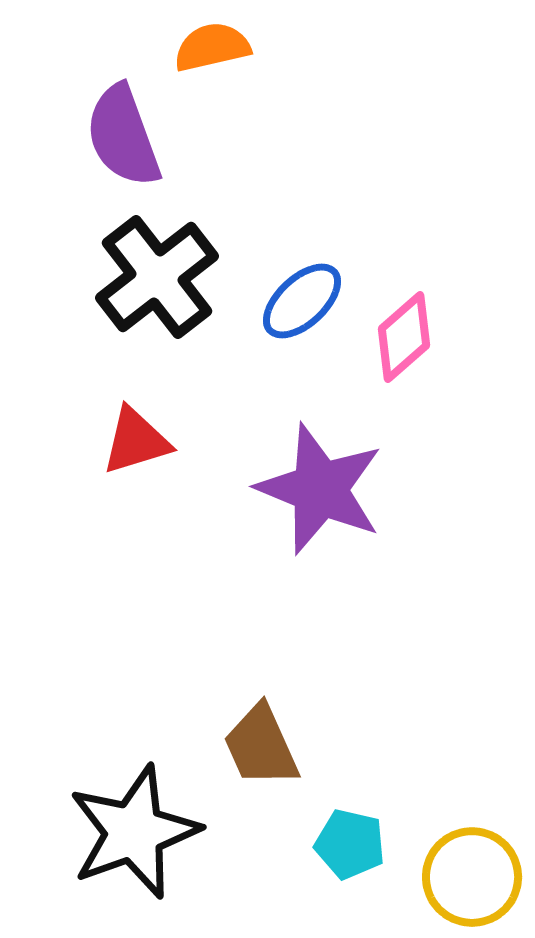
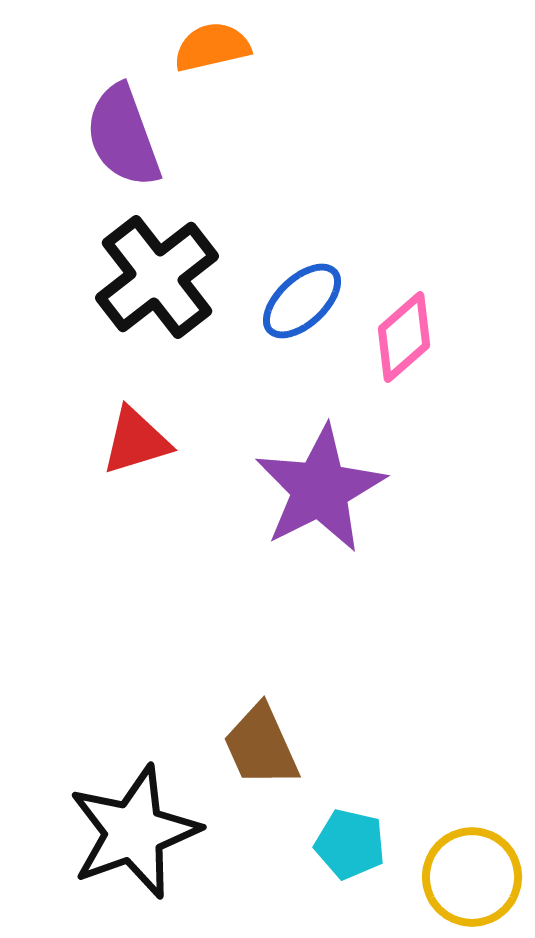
purple star: rotated 23 degrees clockwise
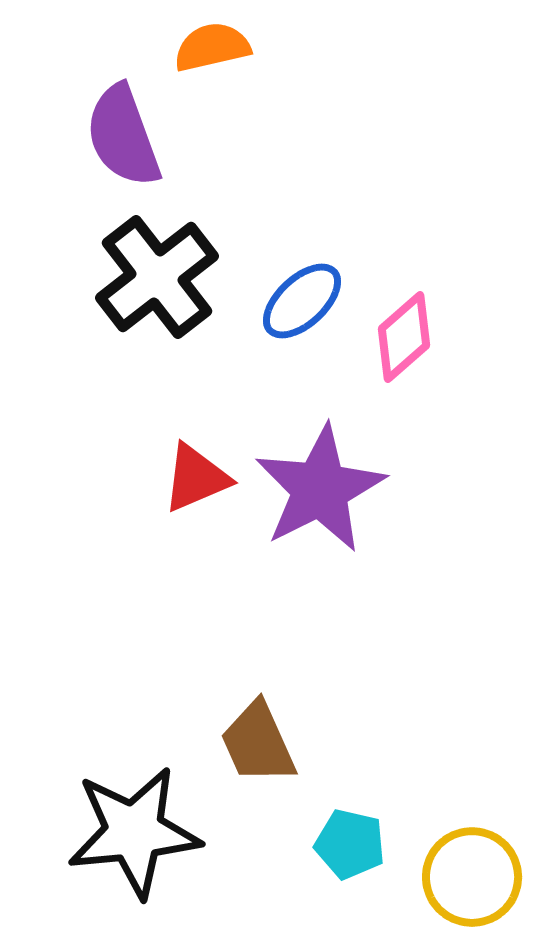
red triangle: moved 60 px right, 37 px down; rotated 6 degrees counterclockwise
brown trapezoid: moved 3 px left, 3 px up
black star: rotated 14 degrees clockwise
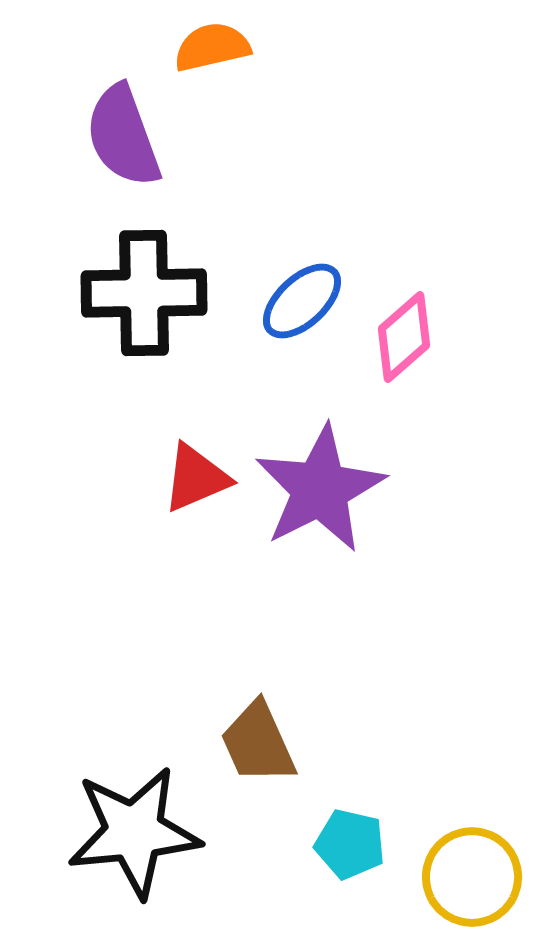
black cross: moved 13 px left, 16 px down; rotated 37 degrees clockwise
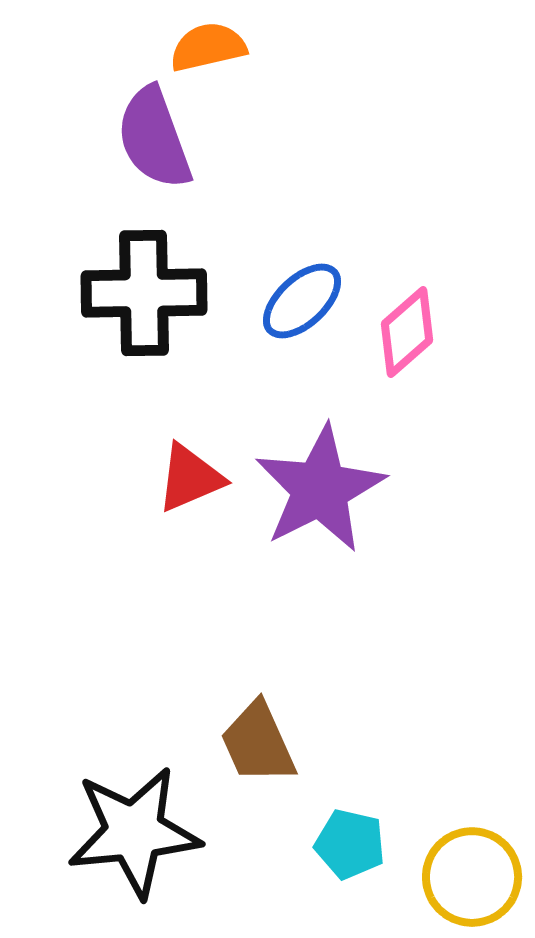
orange semicircle: moved 4 px left
purple semicircle: moved 31 px right, 2 px down
pink diamond: moved 3 px right, 5 px up
red triangle: moved 6 px left
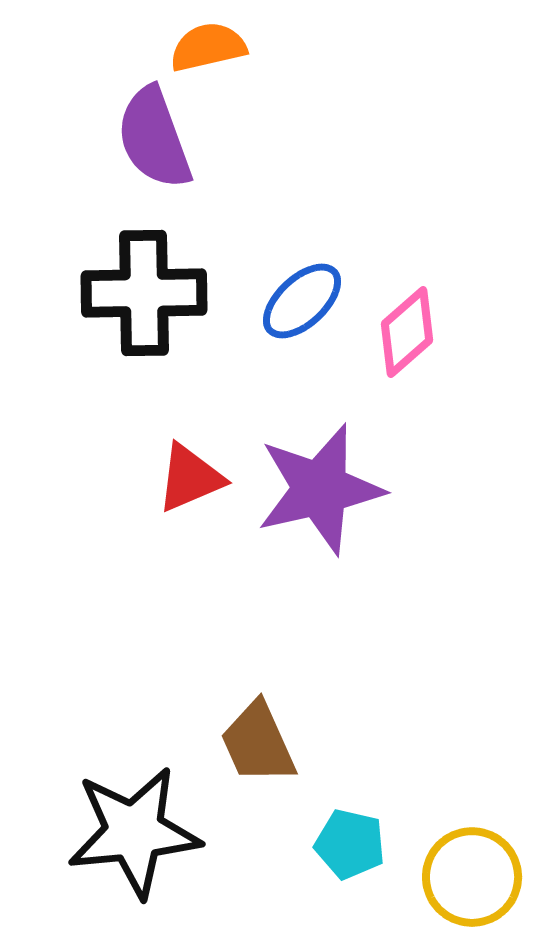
purple star: rotated 14 degrees clockwise
